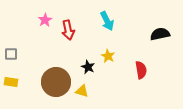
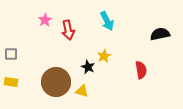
yellow star: moved 4 px left; rotated 16 degrees clockwise
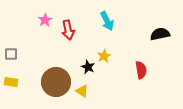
yellow triangle: rotated 16 degrees clockwise
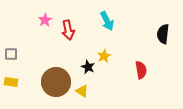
black semicircle: moved 3 px right; rotated 72 degrees counterclockwise
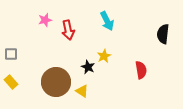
pink star: rotated 16 degrees clockwise
yellow rectangle: rotated 40 degrees clockwise
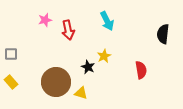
yellow triangle: moved 1 px left, 2 px down; rotated 16 degrees counterclockwise
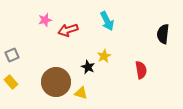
red arrow: rotated 84 degrees clockwise
gray square: moved 1 px right, 1 px down; rotated 24 degrees counterclockwise
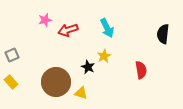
cyan arrow: moved 7 px down
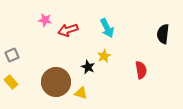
pink star: rotated 24 degrees clockwise
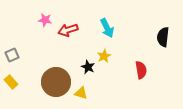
black semicircle: moved 3 px down
